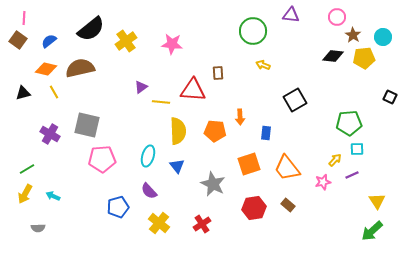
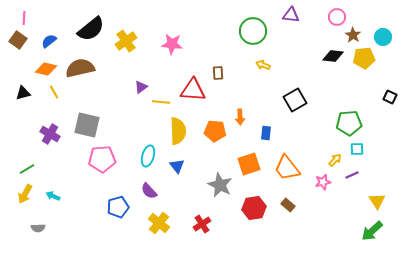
gray star at (213, 184): moved 7 px right, 1 px down
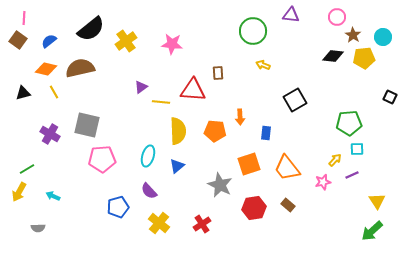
blue triangle at (177, 166): rotated 28 degrees clockwise
yellow arrow at (25, 194): moved 6 px left, 2 px up
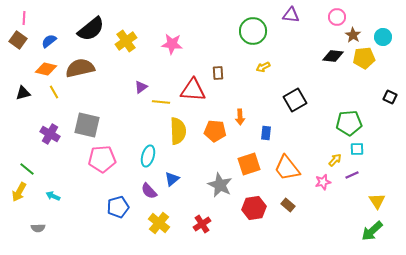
yellow arrow at (263, 65): moved 2 px down; rotated 48 degrees counterclockwise
blue triangle at (177, 166): moved 5 px left, 13 px down
green line at (27, 169): rotated 70 degrees clockwise
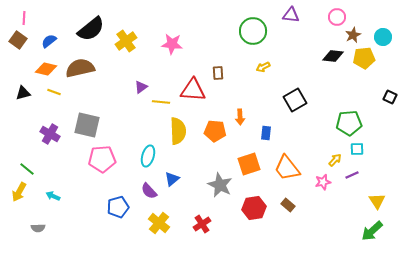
brown star at (353, 35): rotated 14 degrees clockwise
yellow line at (54, 92): rotated 40 degrees counterclockwise
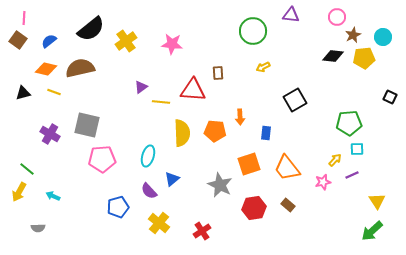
yellow semicircle at (178, 131): moved 4 px right, 2 px down
red cross at (202, 224): moved 7 px down
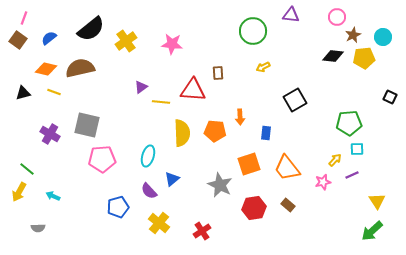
pink line at (24, 18): rotated 16 degrees clockwise
blue semicircle at (49, 41): moved 3 px up
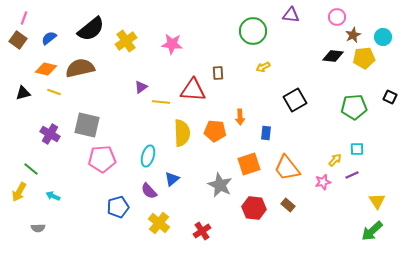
green pentagon at (349, 123): moved 5 px right, 16 px up
green line at (27, 169): moved 4 px right
red hexagon at (254, 208): rotated 15 degrees clockwise
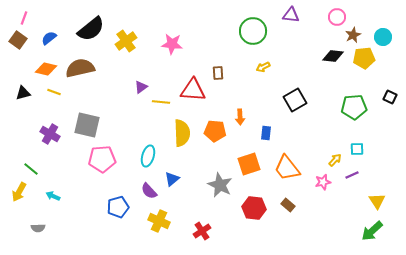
yellow cross at (159, 223): moved 2 px up; rotated 15 degrees counterclockwise
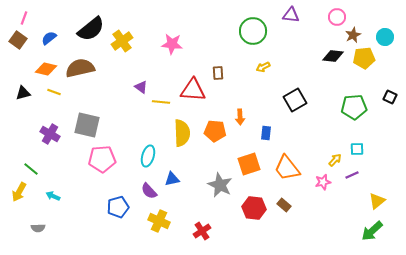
cyan circle at (383, 37): moved 2 px right
yellow cross at (126, 41): moved 4 px left
purple triangle at (141, 87): rotated 48 degrees counterclockwise
blue triangle at (172, 179): rotated 28 degrees clockwise
yellow triangle at (377, 201): rotated 24 degrees clockwise
brown rectangle at (288, 205): moved 4 px left
